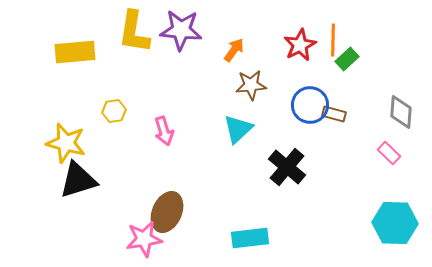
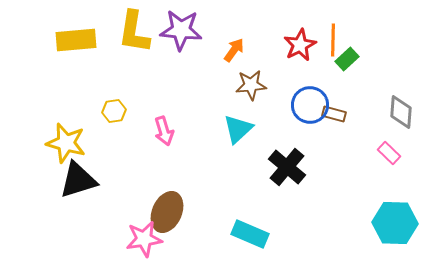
yellow rectangle: moved 1 px right, 12 px up
cyan rectangle: moved 4 px up; rotated 30 degrees clockwise
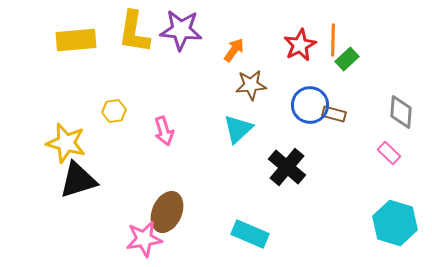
cyan hexagon: rotated 15 degrees clockwise
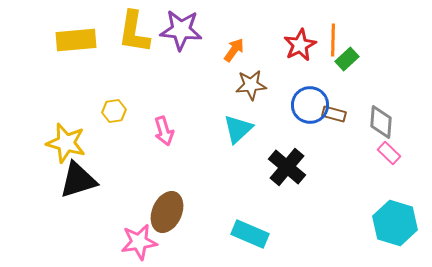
gray diamond: moved 20 px left, 10 px down
pink star: moved 5 px left, 3 px down
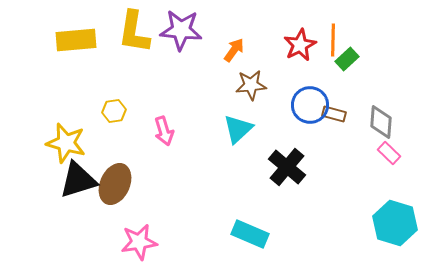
brown ellipse: moved 52 px left, 28 px up
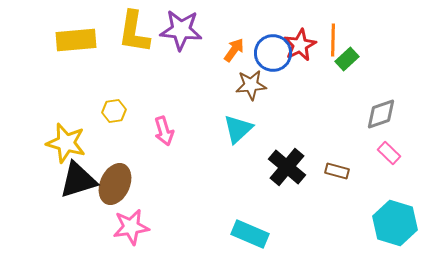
blue circle: moved 37 px left, 52 px up
brown rectangle: moved 3 px right, 57 px down
gray diamond: moved 8 px up; rotated 68 degrees clockwise
pink star: moved 8 px left, 15 px up
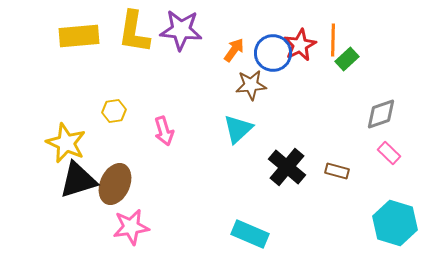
yellow rectangle: moved 3 px right, 4 px up
yellow star: rotated 9 degrees clockwise
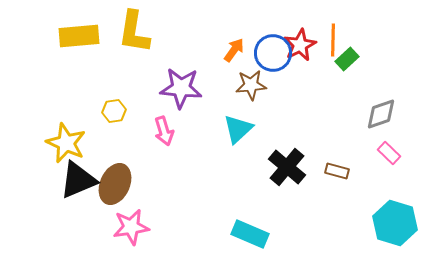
purple star: moved 58 px down
black triangle: rotated 6 degrees counterclockwise
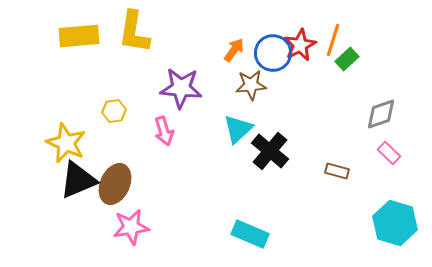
orange line: rotated 16 degrees clockwise
black cross: moved 17 px left, 16 px up
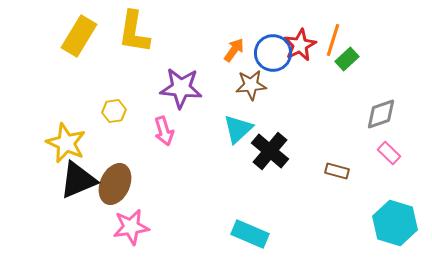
yellow rectangle: rotated 54 degrees counterclockwise
